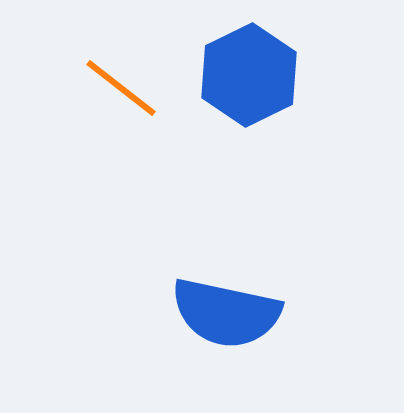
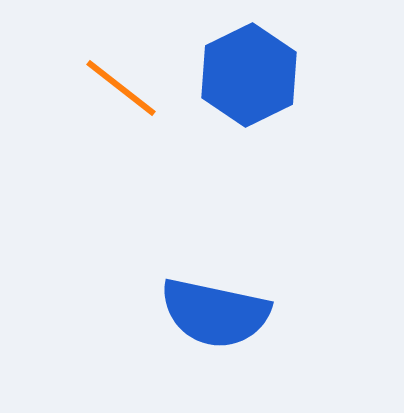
blue semicircle: moved 11 px left
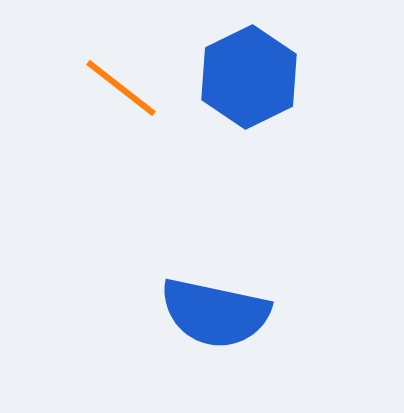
blue hexagon: moved 2 px down
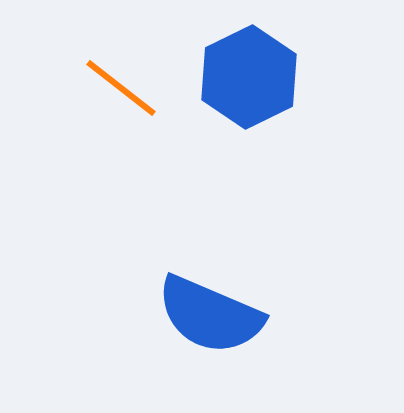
blue semicircle: moved 5 px left, 2 px down; rotated 11 degrees clockwise
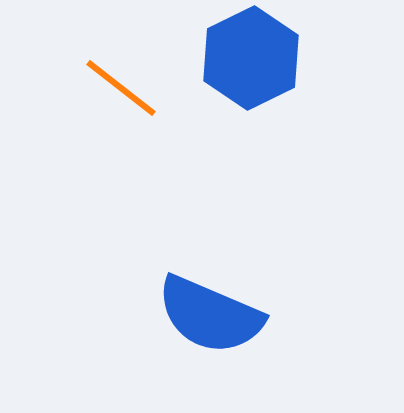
blue hexagon: moved 2 px right, 19 px up
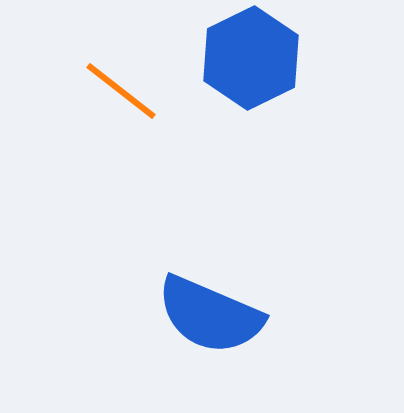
orange line: moved 3 px down
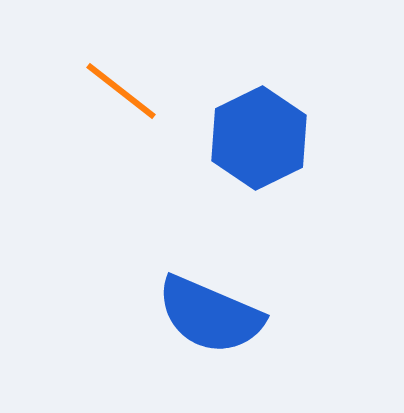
blue hexagon: moved 8 px right, 80 px down
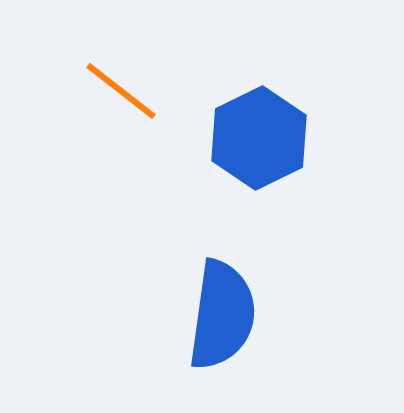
blue semicircle: moved 12 px right; rotated 105 degrees counterclockwise
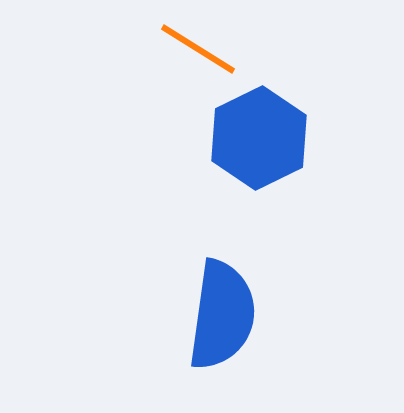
orange line: moved 77 px right, 42 px up; rotated 6 degrees counterclockwise
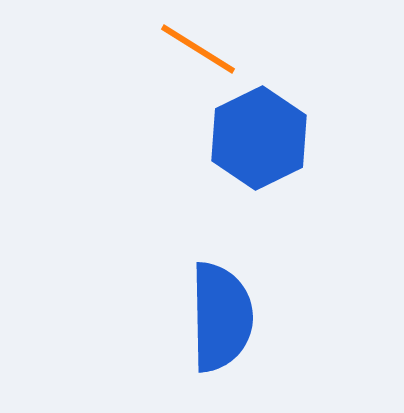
blue semicircle: moved 1 px left, 2 px down; rotated 9 degrees counterclockwise
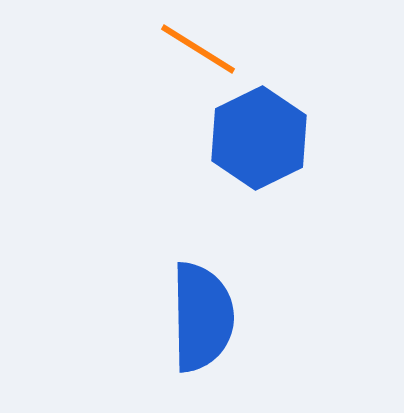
blue semicircle: moved 19 px left
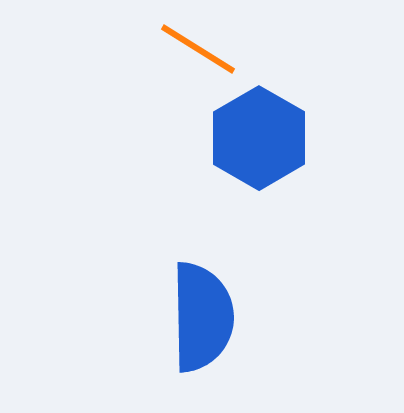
blue hexagon: rotated 4 degrees counterclockwise
